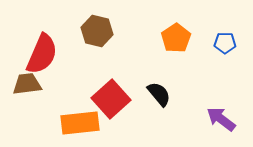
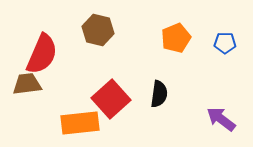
brown hexagon: moved 1 px right, 1 px up
orange pentagon: rotated 12 degrees clockwise
black semicircle: rotated 48 degrees clockwise
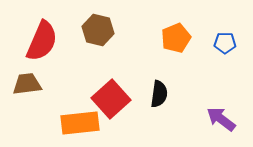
red semicircle: moved 13 px up
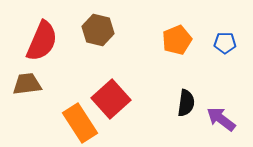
orange pentagon: moved 1 px right, 2 px down
black semicircle: moved 27 px right, 9 px down
orange rectangle: rotated 63 degrees clockwise
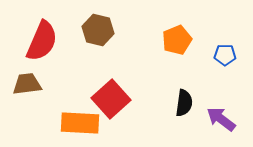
blue pentagon: moved 12 px down
black semicircle: moved 2 px left
orange rectangle: rotated 54 degrees counterclockwise
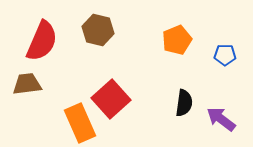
orange rectangle: rotated 63 degrees clockwise
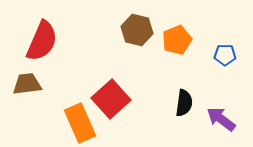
brown hexagon: moved 39 px right
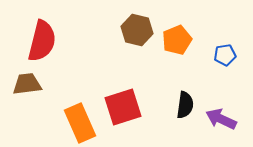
red semicircle: rotated 9 degrees counterclockwise
blue pentagon: rotated 10 degrees counterclockwise
red square: moved 12 px right, 8 px down; rotated 24 degrees clockwise
black semicircle: moved 1 px right, 2 px down
purple arrow: rotated 12 degrees counterclockwise
